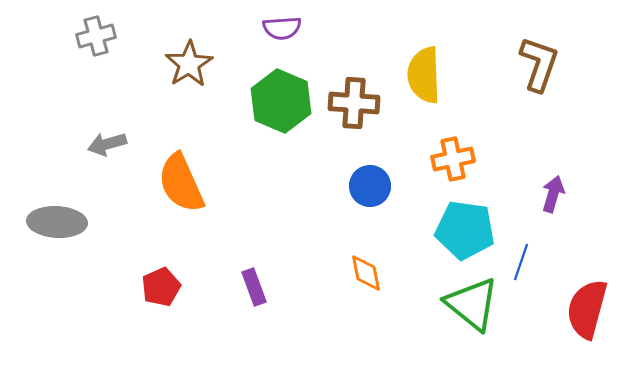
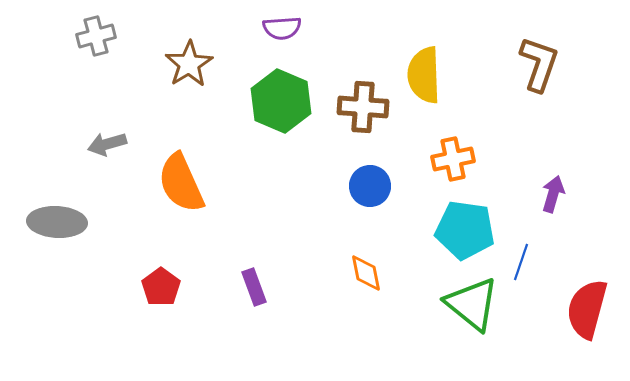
brown cross: moved 9 px right, 4 px down
red pentagon: rotated 12 degrees counterclockwise
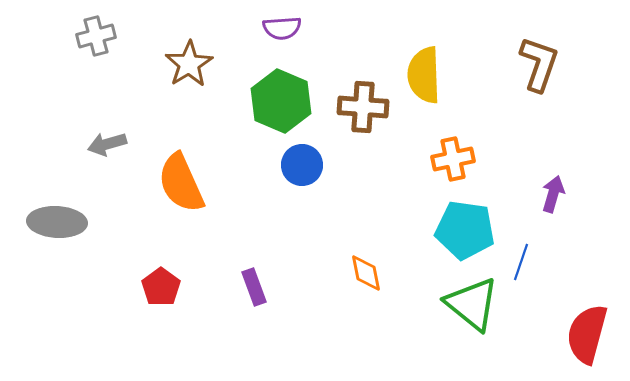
blue circle: moved 68 px left, 21 px up
red semicircle: moved 25 px down
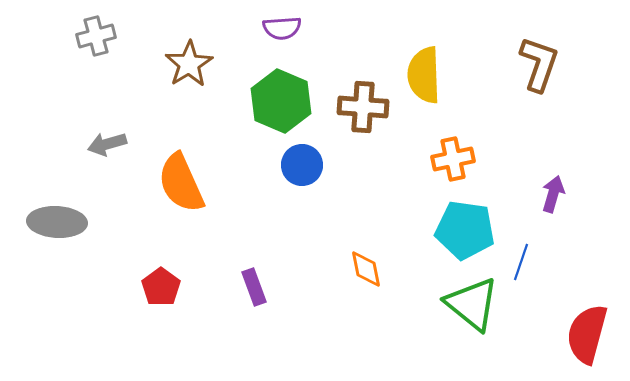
orange diamond: moved 4 px up
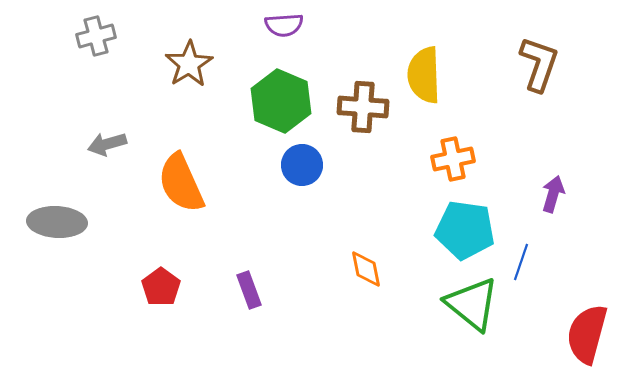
purple semicircle: moved 2 px right, 3 px up
purple rectangle: moved 5 px left, 3 px down
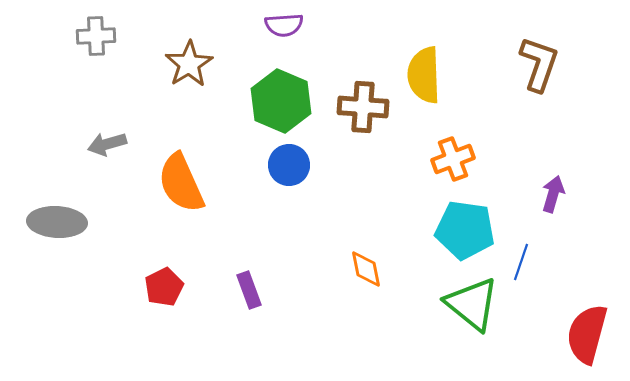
gray cross: rotated 12 degrees clockwise
orange cross: rotated 9 degrees counterclockwise
blue circle: moved 13 px left
red pentagon: moved 3 px right; rotated 9 degrees clockwise
